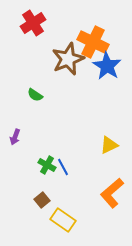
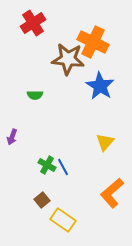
brown star: rotated 28 degrees clockwise
blue star: moved 7 px left, 20 px down
green semicircle: rotated 35 degrees counterclockwise
purple arrow: moved 3 px left
yellow triangle: moved 4 px left, 3 px up; rotated 24 degrees counterclockwise
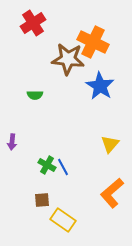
purple arrow: moved 5 px down; rotated 14 degrees counterclockwise
yellow triangle: moved 5 px right, 2 px down
brown square: rotated 35 degrees clockwise
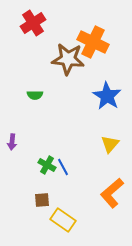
blue star: moved 7 px right, 10 px down
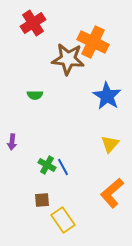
yellow rectangle: rotated 20 degrees clockwise
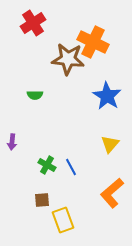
blue line: moved 8 px right
yellow rectangle: rotated 15 degrees clockwise
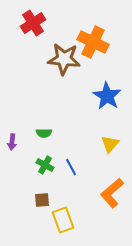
brown star: moved 4 px left
green semicircle: moved 9 px right, 38 px down
green cross: moved 2 px left
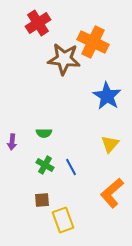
red cross: moved 5 px right
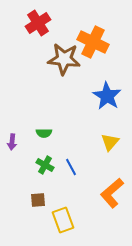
yellow triangle: moved 2 px up
brown square: moved 4 px left
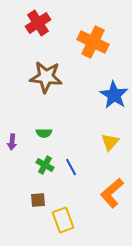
brown star: moved 18 px left, 18 px down
blue star: moved 7 px right, 1 px up
